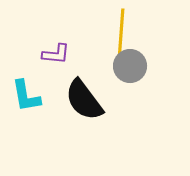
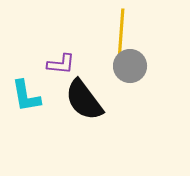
purple L-shape: moved 5 px right, 10 px down
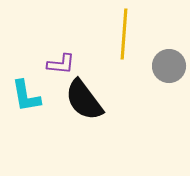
yellow line: moved 3 px right
gray circle: moved 39 px right
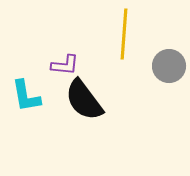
purple L-shape: moved 4 px right, 1 px down
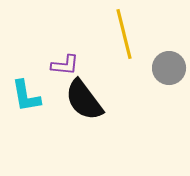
yellow line: rotated 18 degrees counterclockwise
gray circle: moved 2 px down
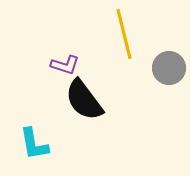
purple L-shape: rotated 12 degrees clockwise
cyan L-shape: moved 8 px right, 48 px down
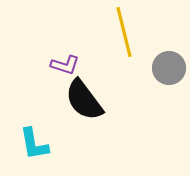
yellow line: moved 2 px up
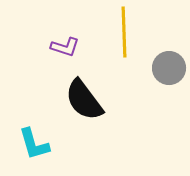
yellow line: rotated 12 degrees clockwise
purple L-shape: moved 18 px up
cyan L-shape: rotated 6 degrees counterclockwise
